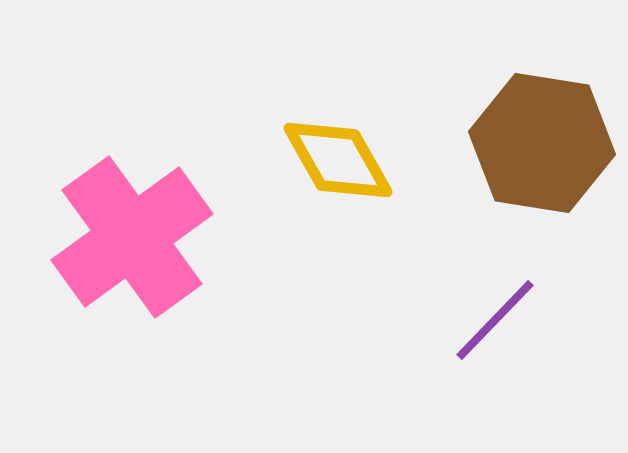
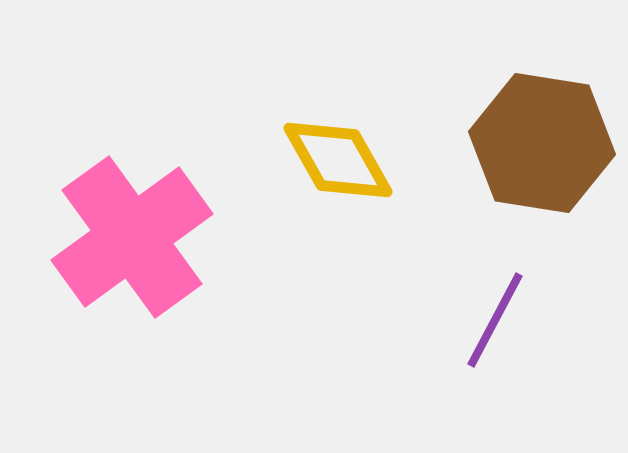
purple line: rotated 16 degrees counterclockwise
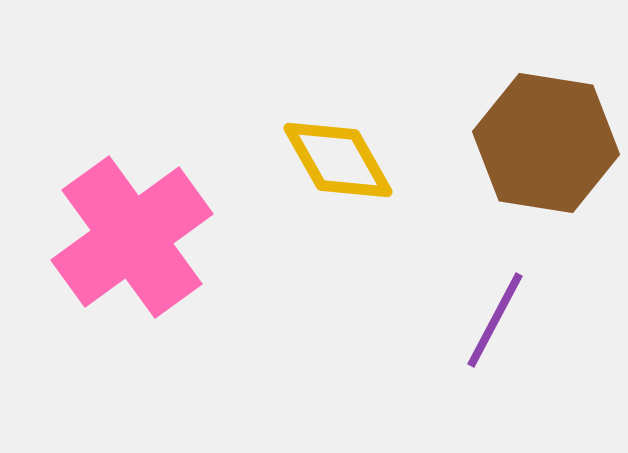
brown hexagon: moved 4 px right
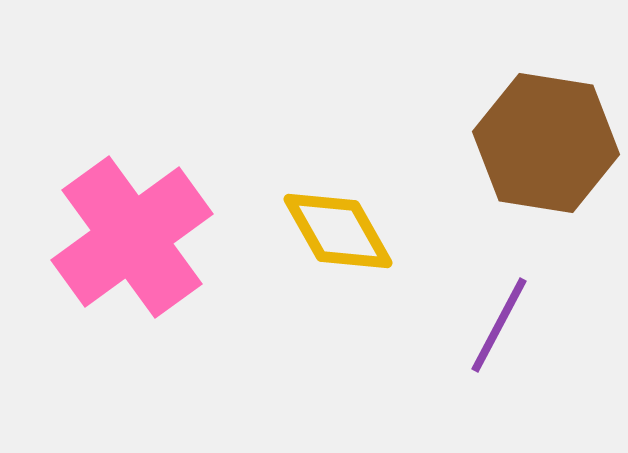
yellow diamond: moved 71 px down
purple line: moved 4 px right, 5 px down
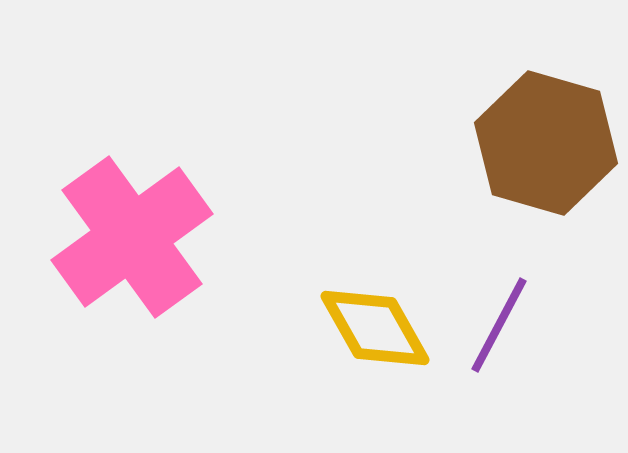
brown hexagon: rotated 7 degrees clockwise
yellow diamond: moved 37 px right, 97 px down
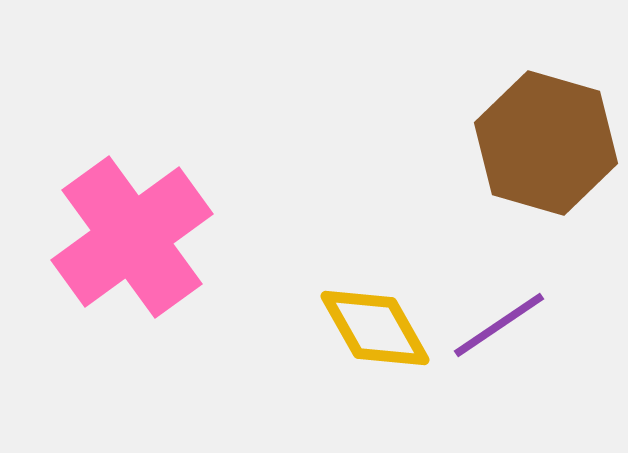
purple line: rotated 28 degrees clockwise
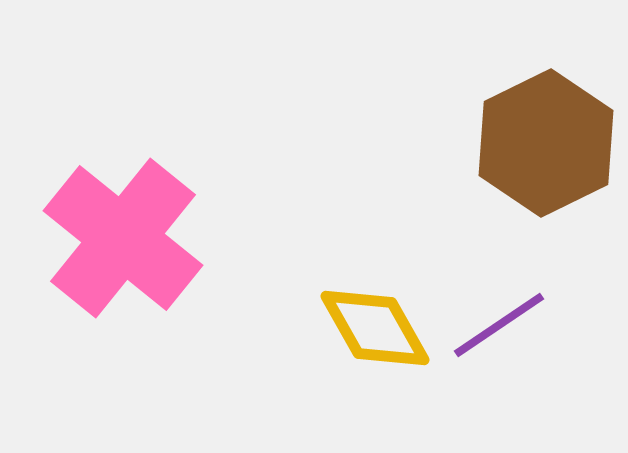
brown hexagon: rotated 18 degrees clockwise
pink cross: moved 9 px left, 1 px down; rotated 15 degrees counterclockwise
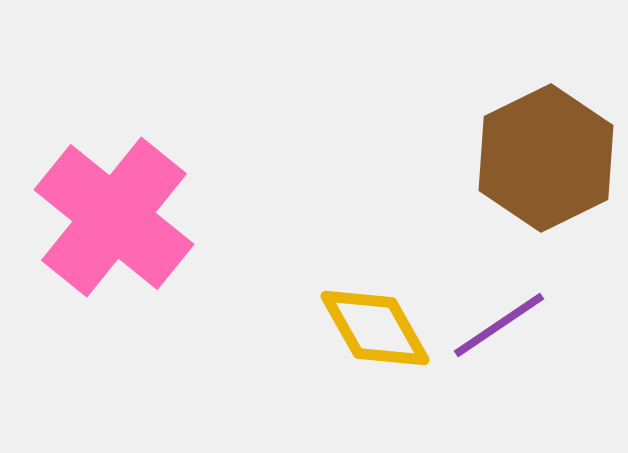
brown hexagon: moved 15 px down
pink cross: moved 9 px left, 21 px up
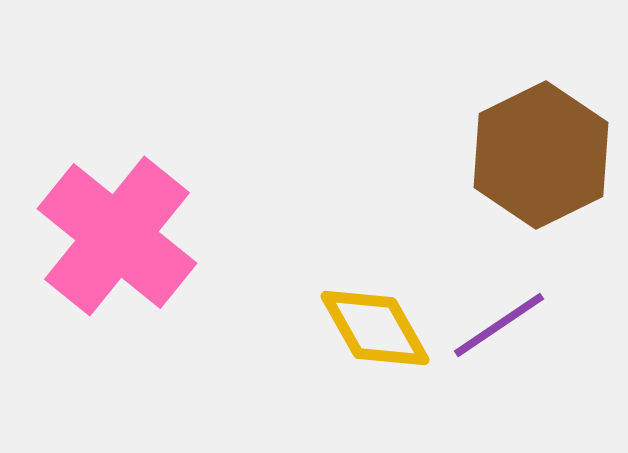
brown hexagon: moved 5 px left, 3 px up
pink cross: moved 3 px right, 19 px down
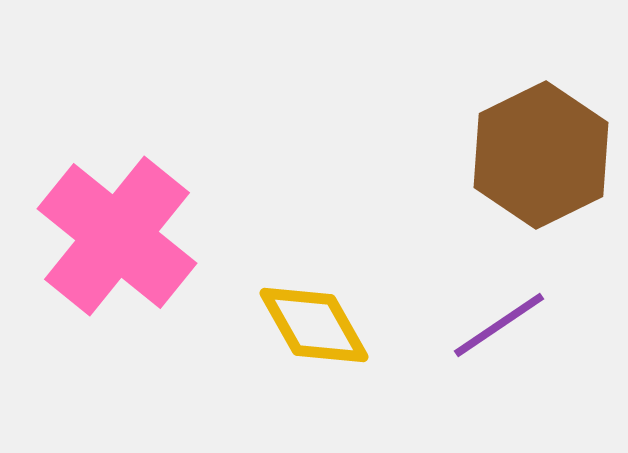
yellow diamond: moved 61 px left, 3 px up
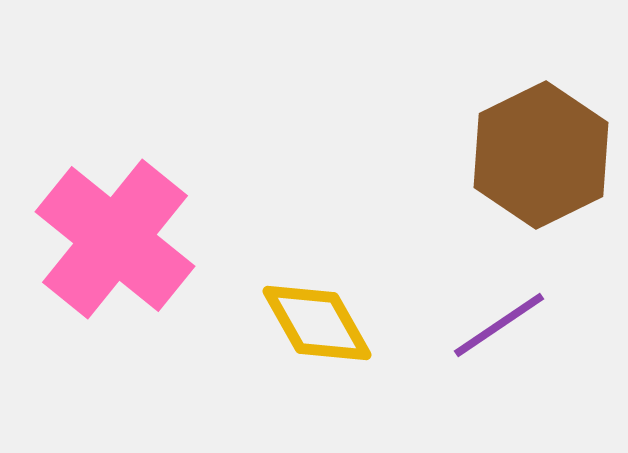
pink cross: moved 2 px left, 3 px down
yellow diamond: moved 3 px right, 2 px up
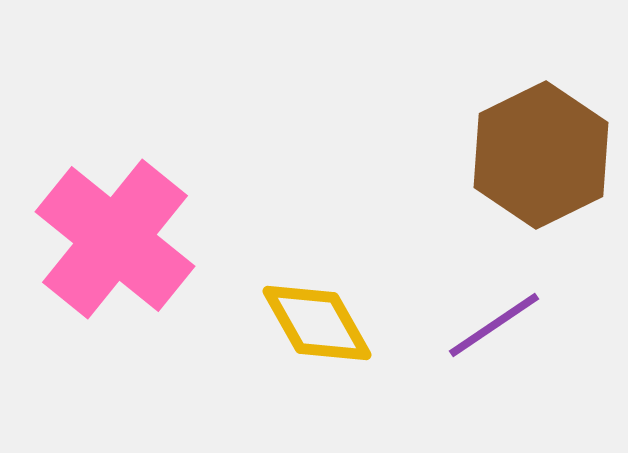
purple line: moved 5 px left
